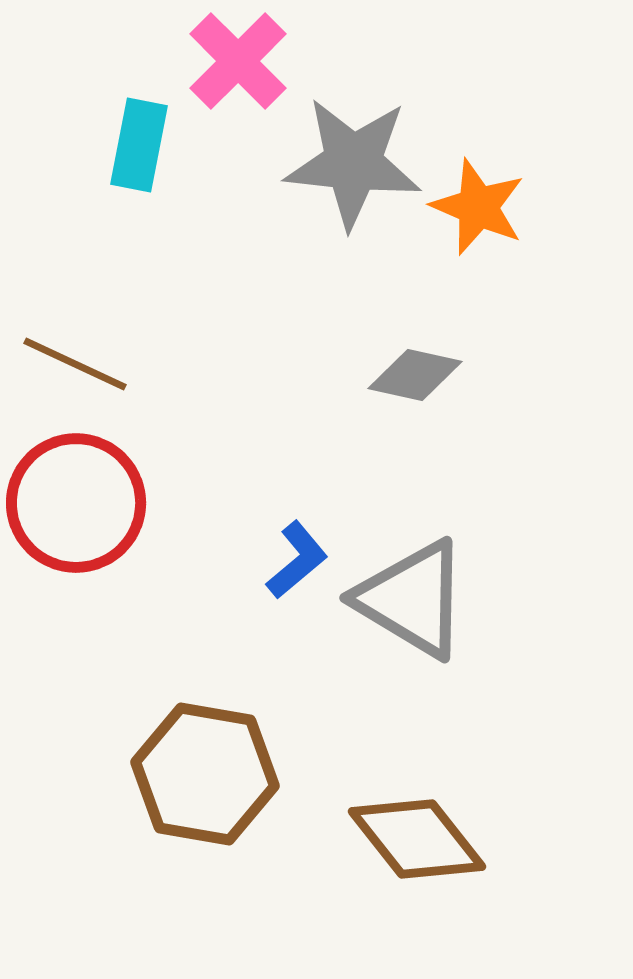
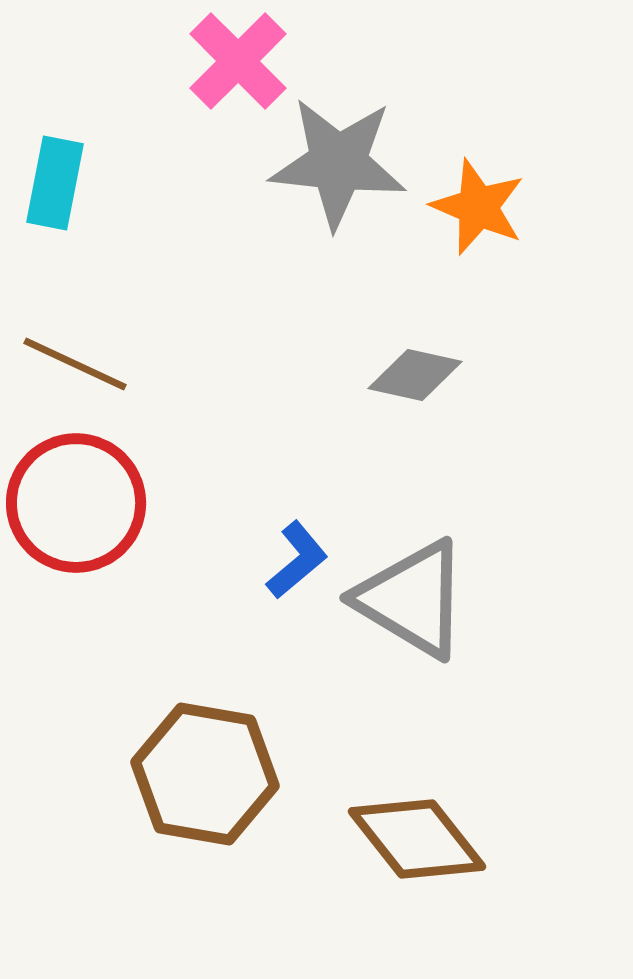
cyan rectangle: moved 84 px left, 38 px down
gray star: moved 15 px left
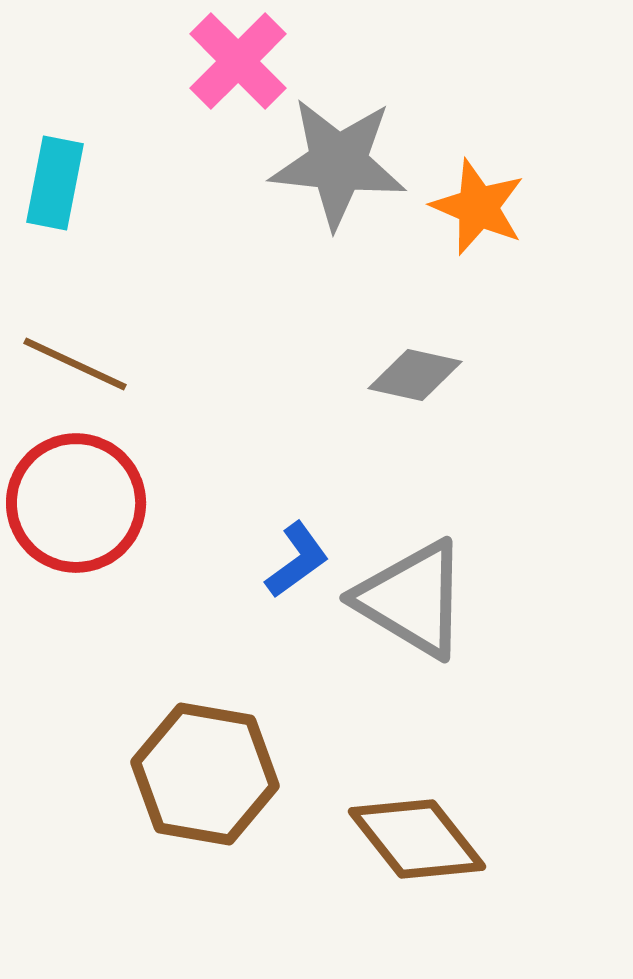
blue L-shape: rotated 4 degrees clockwise
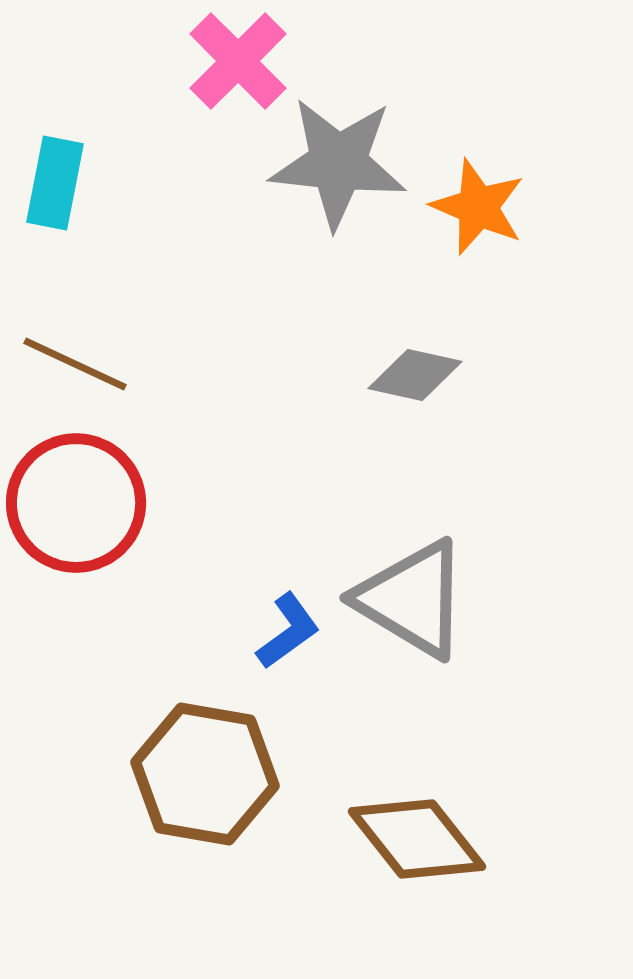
blue L-shape: moved 9 px left, 71 px down
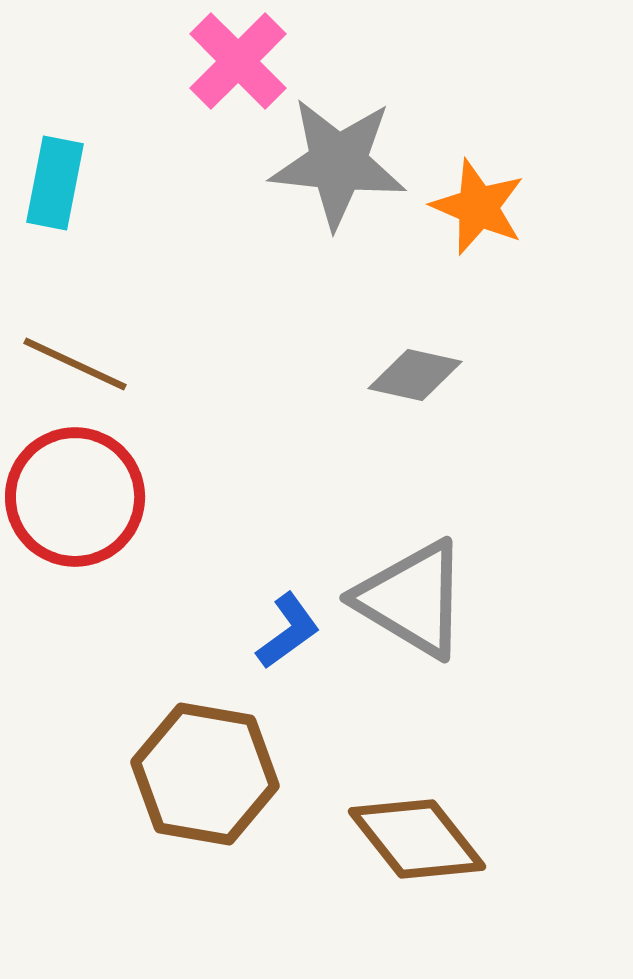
red circle: moved 1 px left, 6 px up
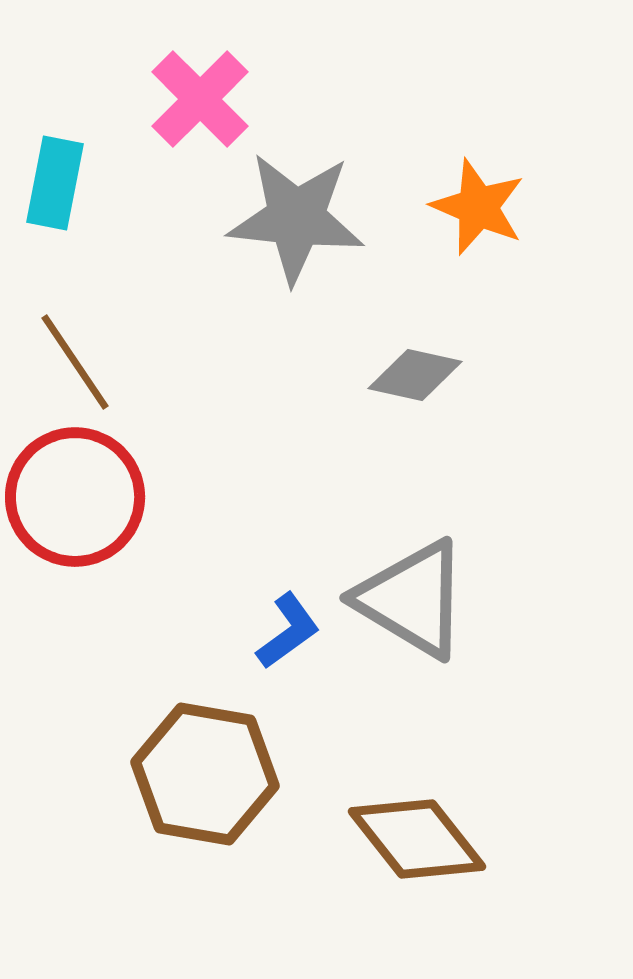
pink cross: moved 38 px left, 38 px down
gray star: moved 42 px left, 55 px down
brown line: moved 2 px up; rotated 31 degrees clockwise
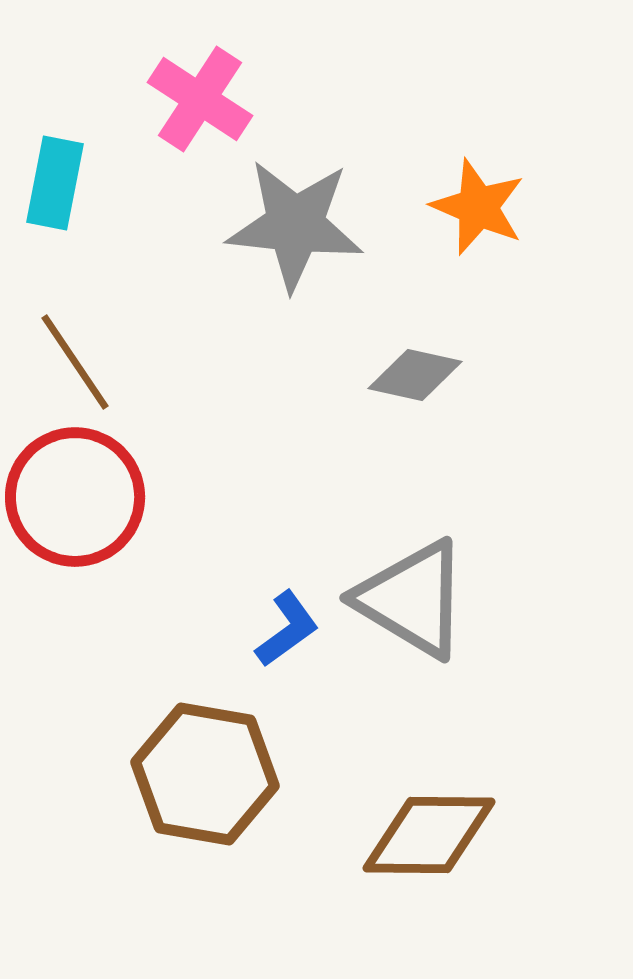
pink cross: rotated 12 degrees counterclockwise
gray star: moved 1 px left, 7 px down
blue L-shape: moved 1 px left, 2 px up
brown diamond: moved 12 px right, 4 px up; rotated 51 degrees counterclockwise
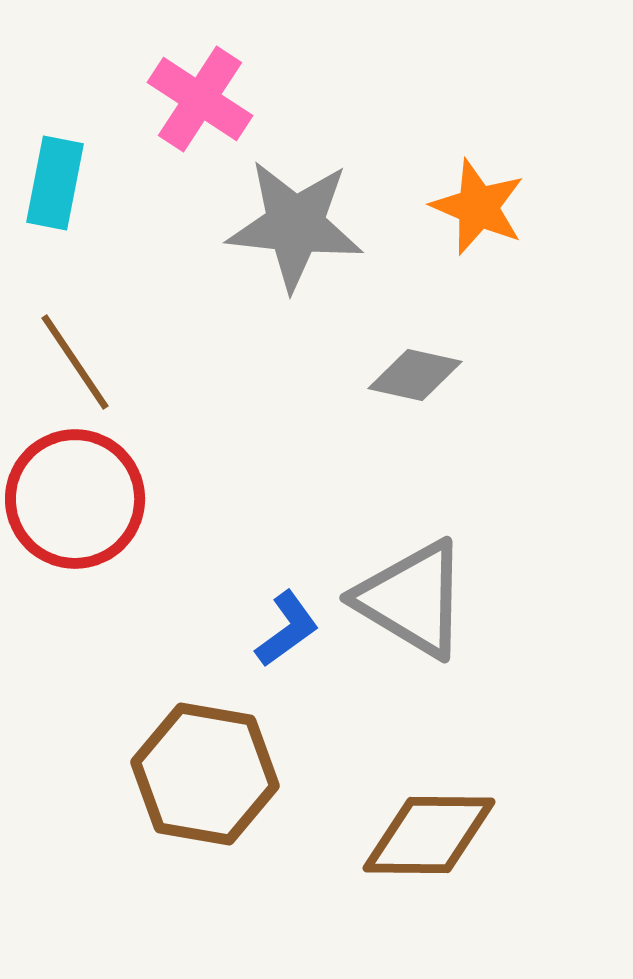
red circle: moved 2 px down
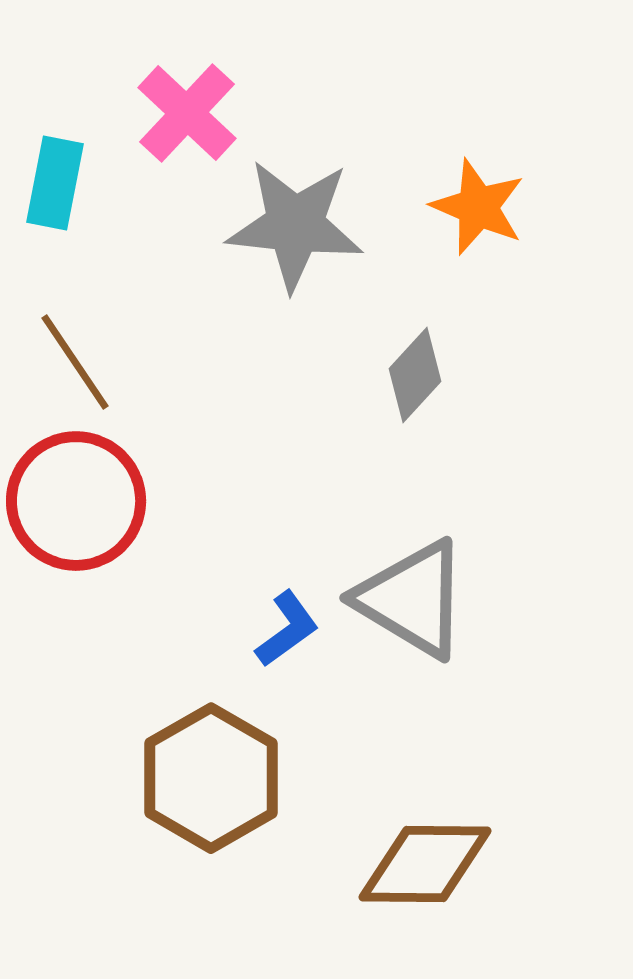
pink cross: moved 13 px left, 14 px down; rotated 10 degrees clockwise
gray diamond: rotated 60 degrees counterclockwise
red circle: moved 1 px right, 2 px down
brown hexagon: moved 6 px right, 4 px down; rotated 20 degrees clockwise
brown diamond: moved 4 px left, 29 px down
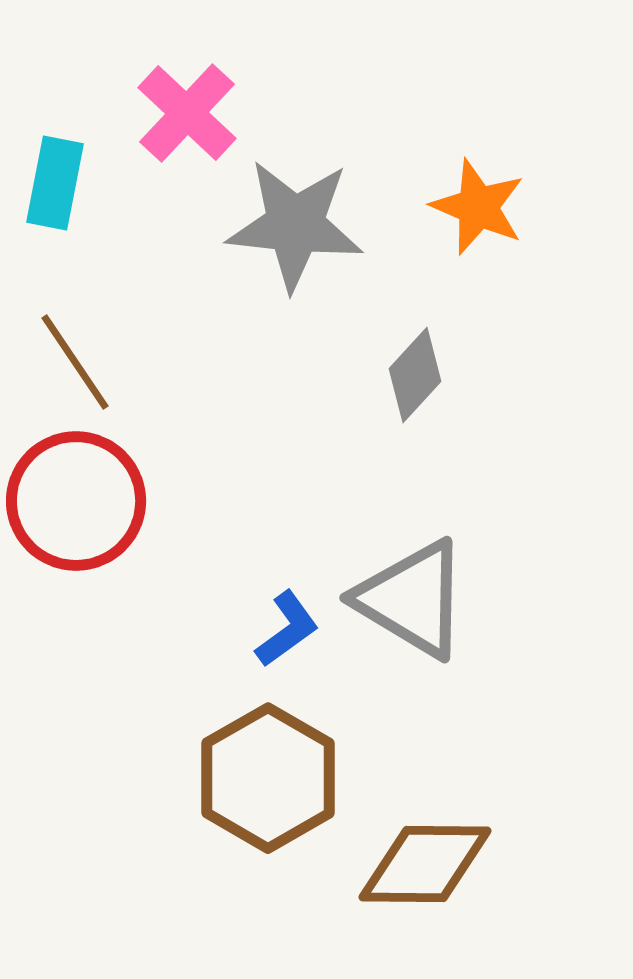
brown hexagon: moved 57 px right
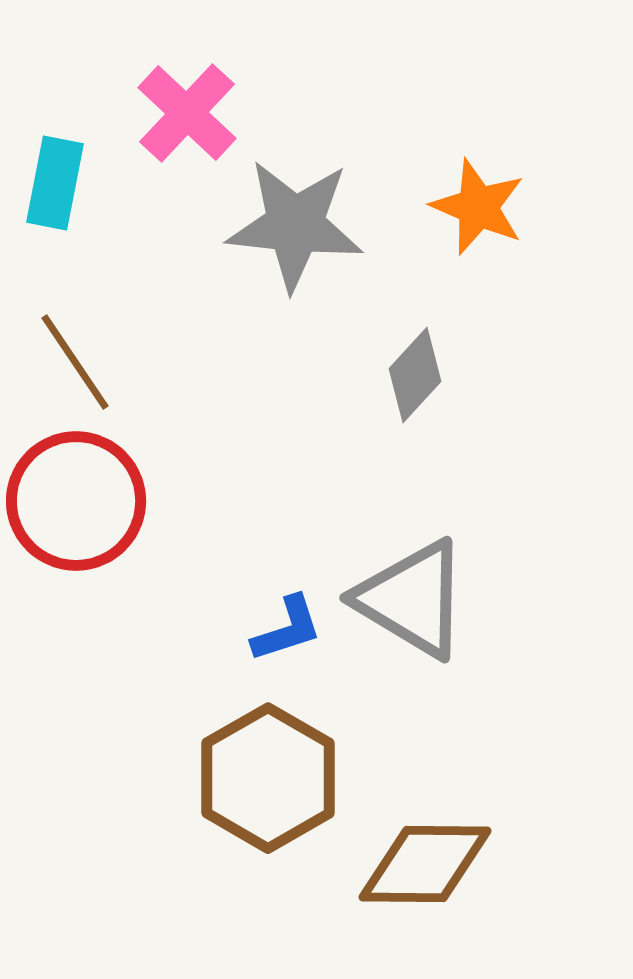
blue L-shape: rotated 18 degrees clockwise
